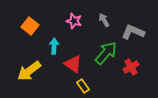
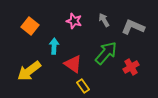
gray L-shape: moved 5 px up
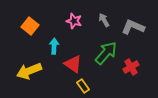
yellow arrow: rotated 15 degrees clockwise
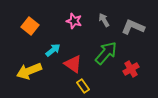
cyan arrow: moved 1 px left, 4 px down; rotated 49 degrees clockwise
red cross: moved 2 px down
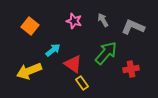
gray arrow: moved 1 px left
red cross: rotated 21 degrees clockwise
yellow rectangle: moved 1 px left, 3 px up
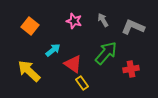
yellow arrow: rotated 65 degrees clockwise
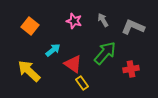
green arrow: moved 1 px left
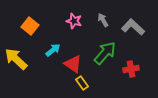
gray L-shape: rotated 20 degrees clockwise
yellow arrow: moved 13 px left, 12 px up
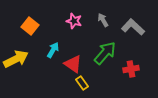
cyan arrow: rotated 21 degrees counterclockwise
yellow arrow: rotated 110 degrees clockwise
